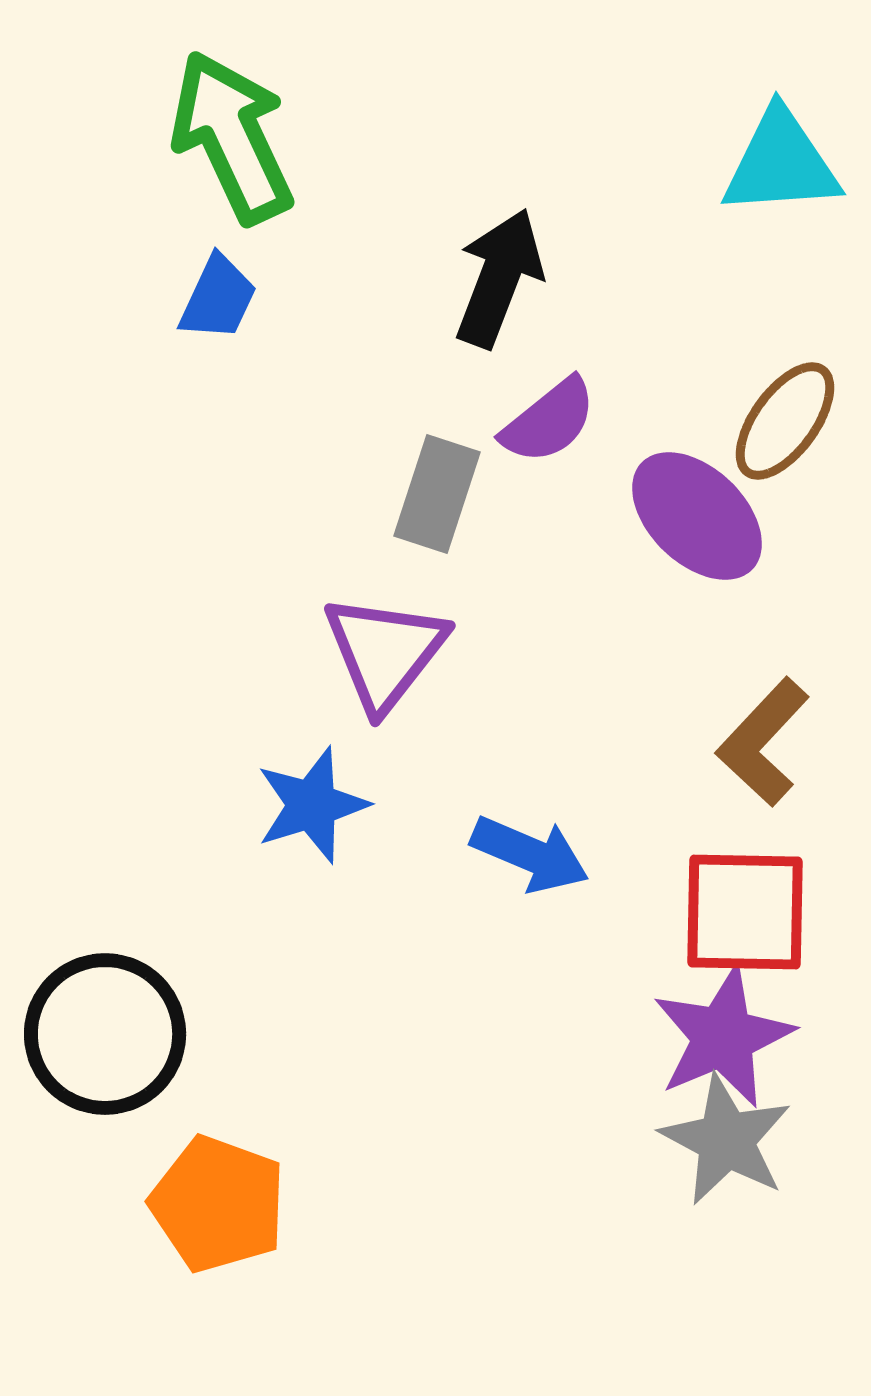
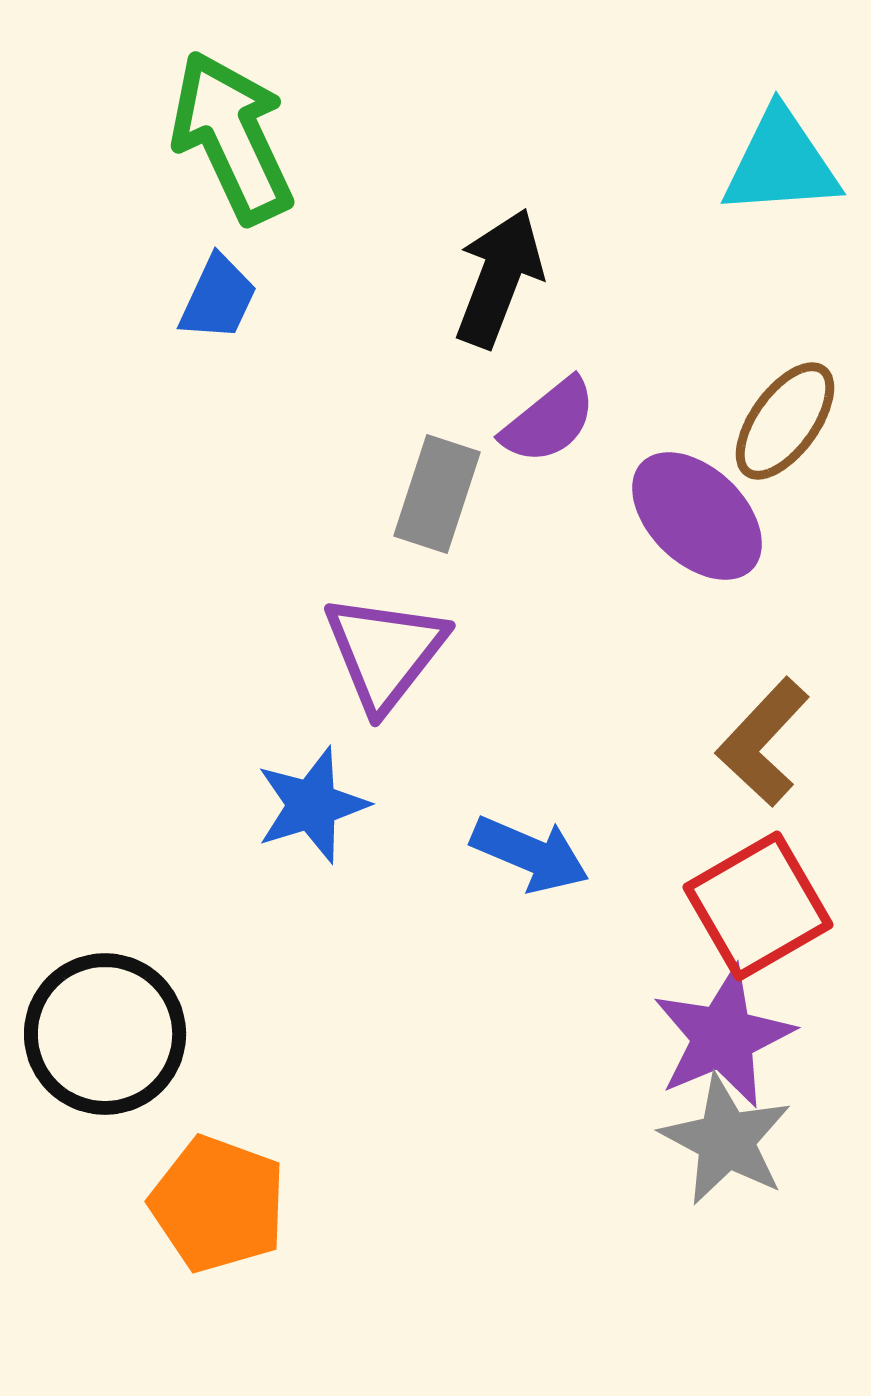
red square: moved 13 px right, 6 px up; rotated 31 degrees counterclockwise
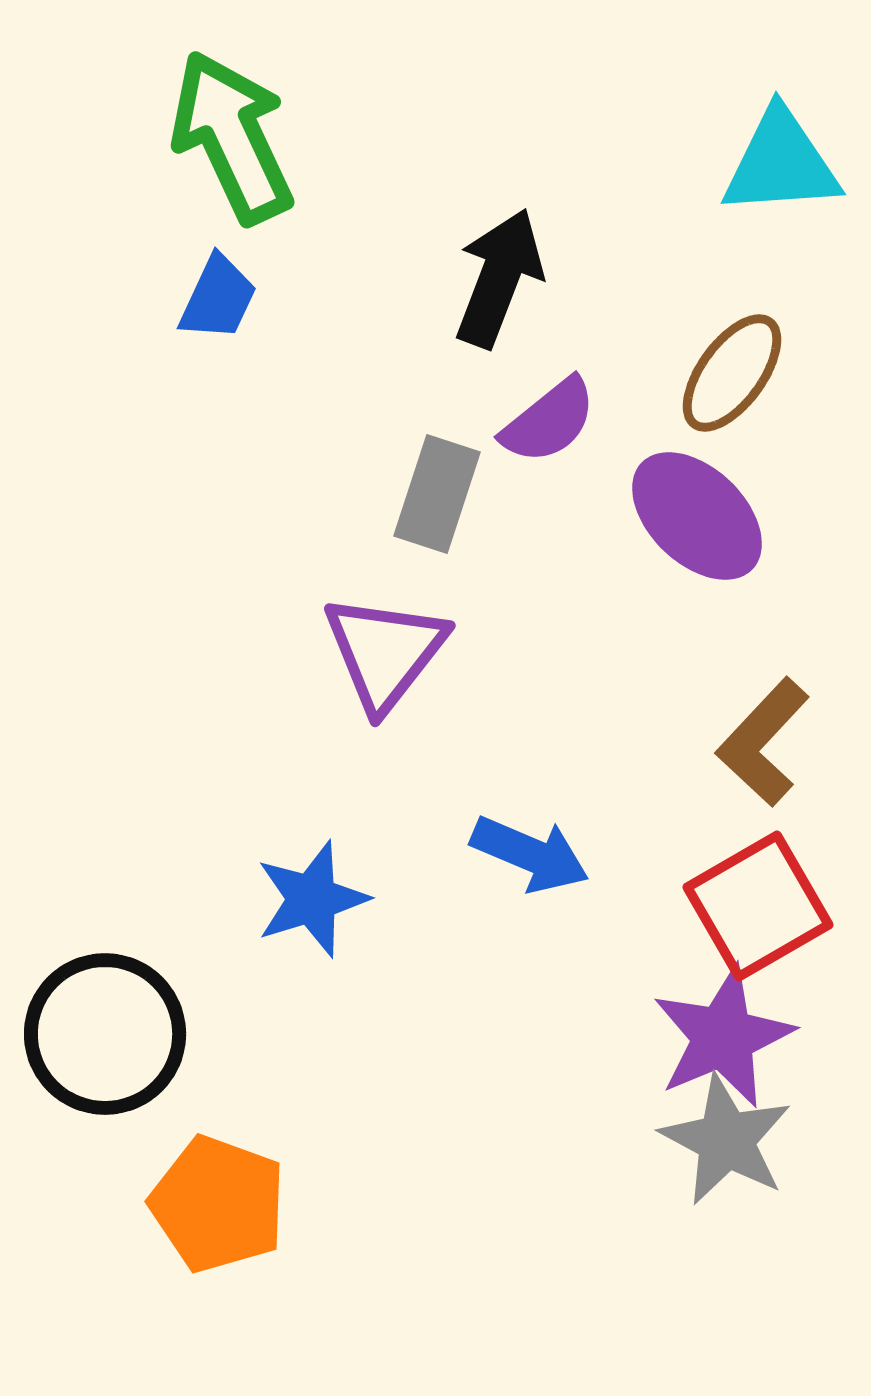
brown ellipse: moved 53 px left, 48 px up
blue star: moved 94 px down
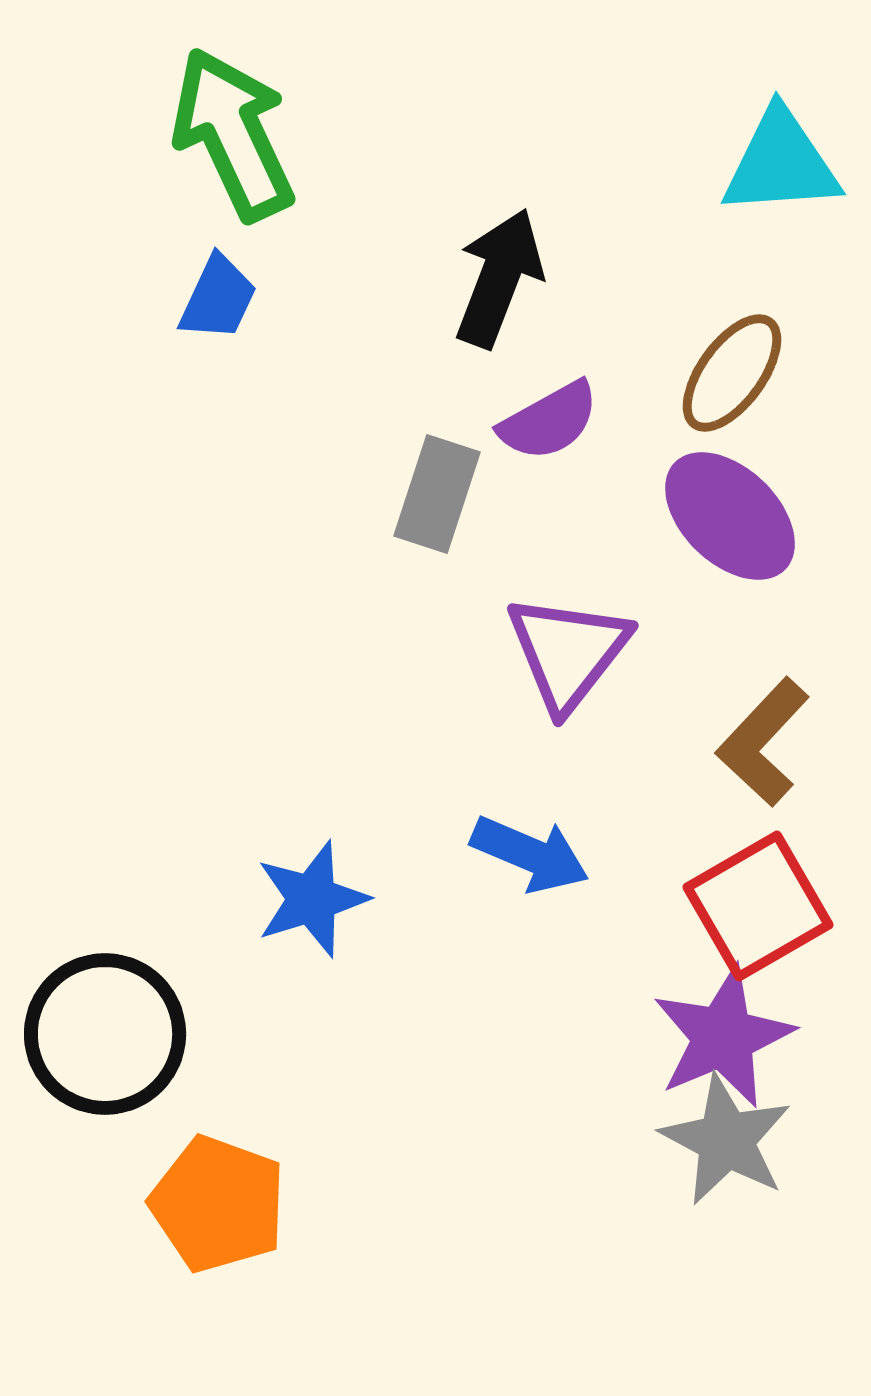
green arrow: moved 1 px right, 3 px up
purple semicircle: rotated 10 degrees clockwise
purple ellipse: moved 33 px right
purple triangle: moved 183 px right
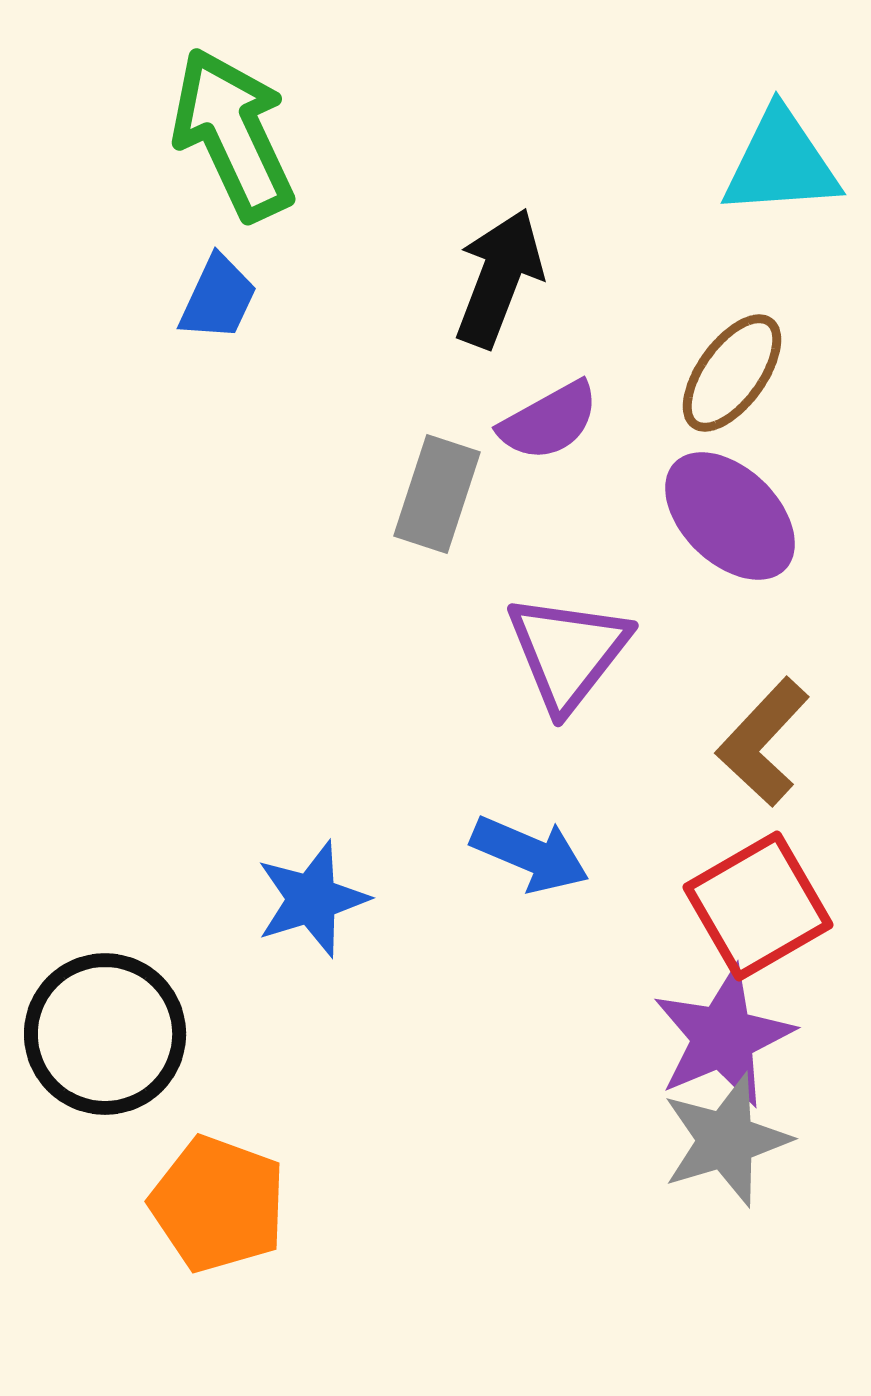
gray star: rotated 27 degrees clockwise
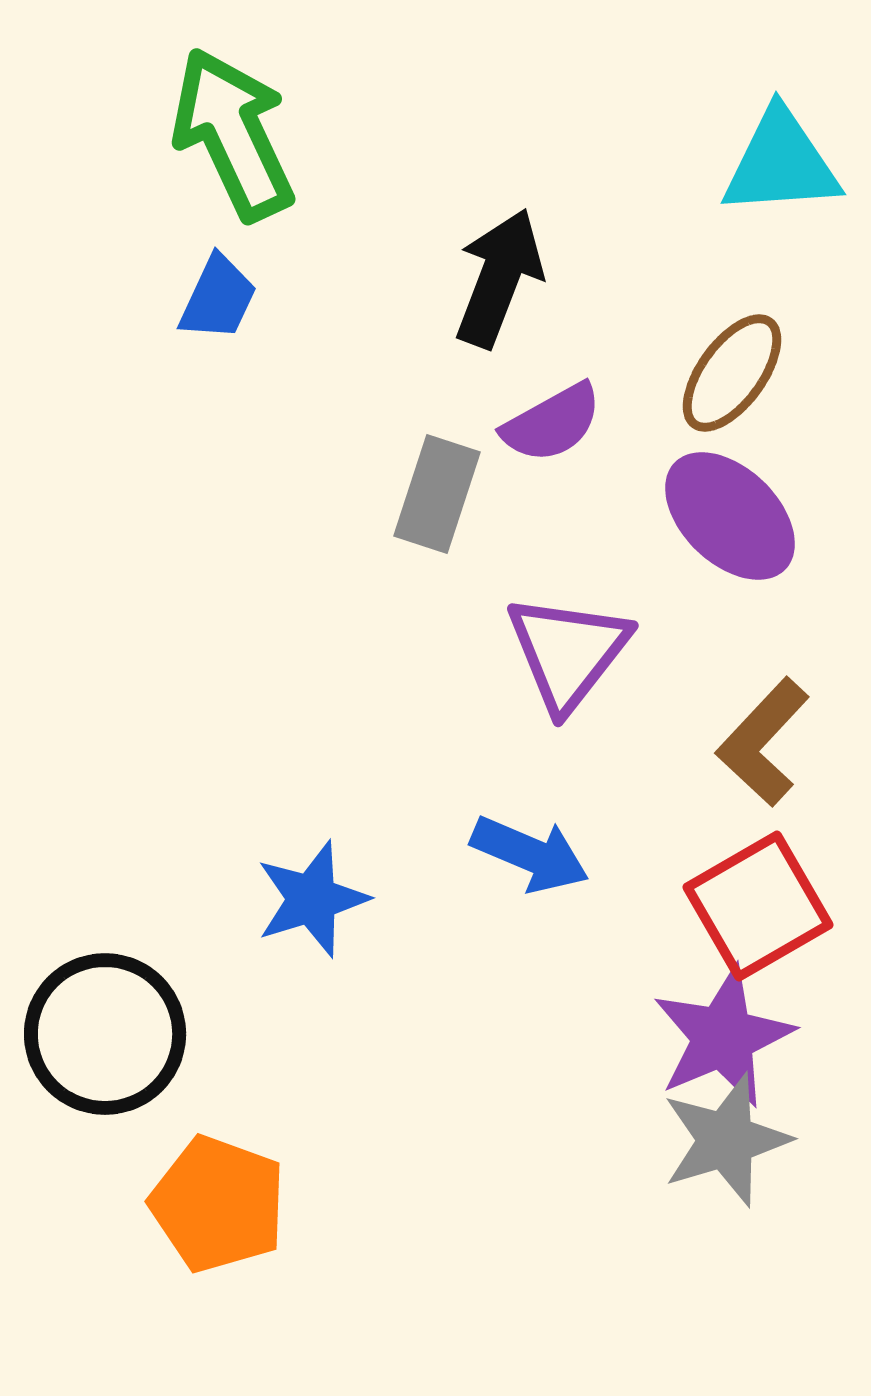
purple semicircle: moved 3 px right, 2 px down
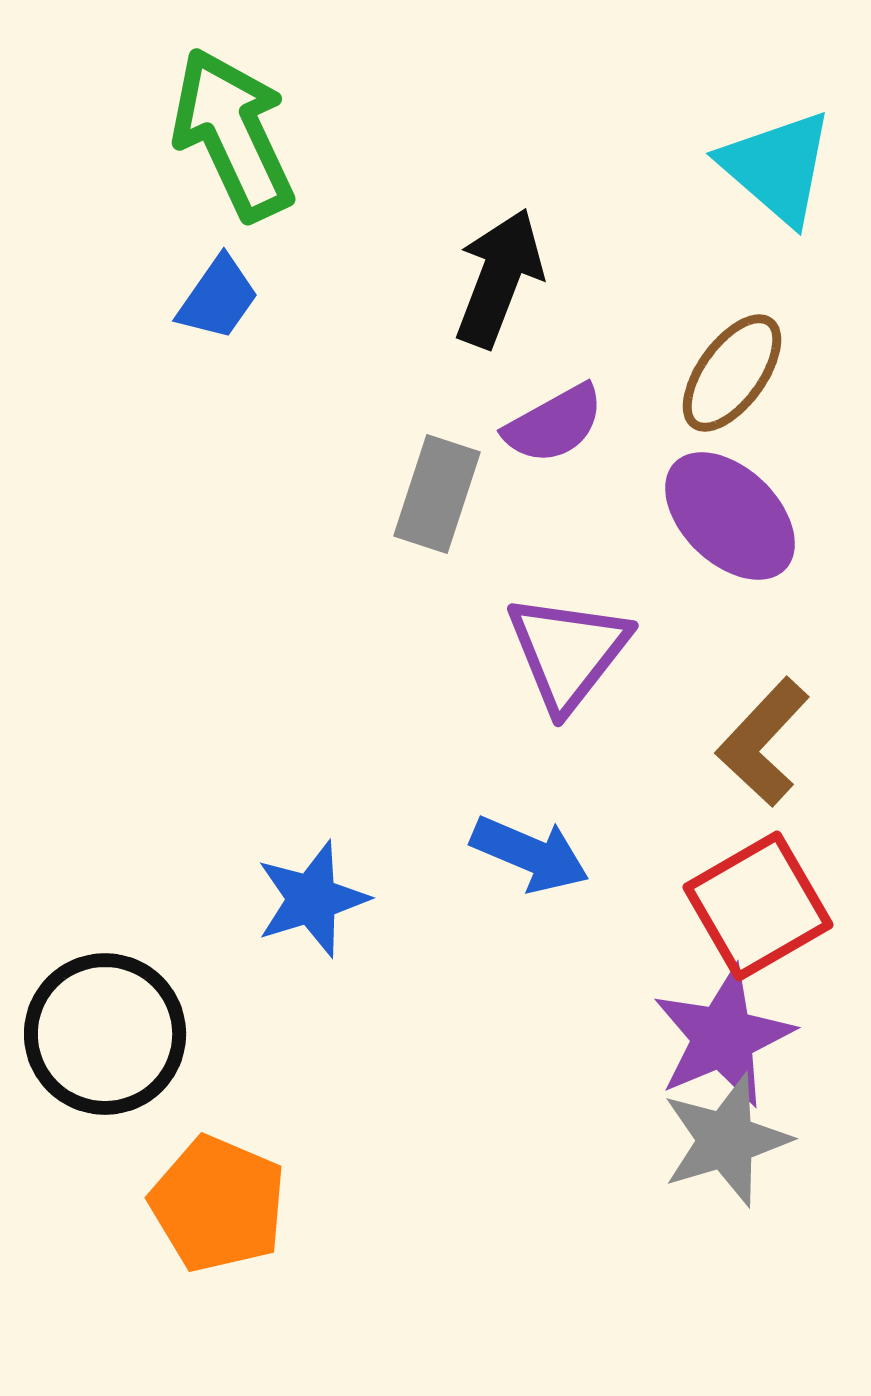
cyan triangle: moved 4 px left, 4 px down; rotated 45 degrees clockwise
blue trapezoid: rotated 10 degrees clockwise
purple semicircle: moved 2 px right, 1 px down
orange pentagon: rotated 3 degrees clockwise
